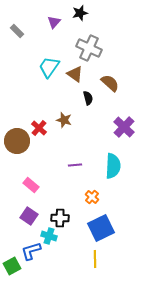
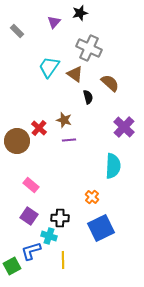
black semicircle: moved 1 px up
purple line: moved 6 px left, 25 px up
yellow line: moved 32 px left, 1 px down
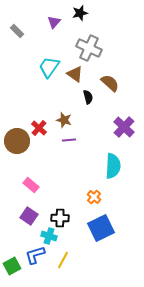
orange cross: moved 2 px right
blue L-shape: moved 4 px right, 4 px down
yellow line: rotated 30 degrees clockwise
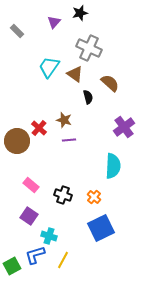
purple cross: rotated 10 degrees clockwise
black cross: moved 3 px right, 23 px up; rotated 18 degrees clockwise
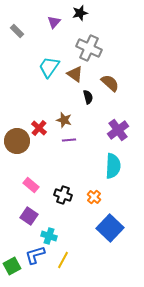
purple cross: moved 6 px left, 3 px down
blue square: moved 9 px right; rotated 20 degrees counterclockwise
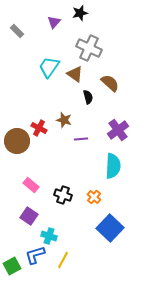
red cross: rotated 14 degrees counterclockwise
purple line: moved 12 px right, 1 px up
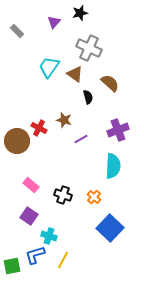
purple cross: rotated 15 degrees clockwise
purple line: rotated 24 degrees counterclockwise
green square: rotated 18 degrees clockwise
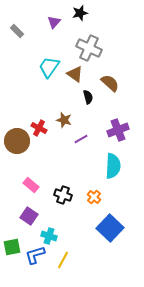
green square: moved 19 px up
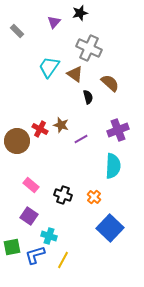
brown star: moved 3 px left, 5 px down
red cross: moved 1 px right, 1 px down
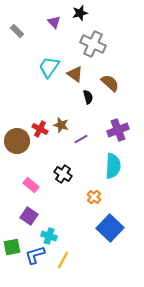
purple triangle: rotated 24 degrees counterclockwise
gray cross: moved 4 px right, 4 px up
black cross: moved 21 px up; rotated 12 degrees clockwise
